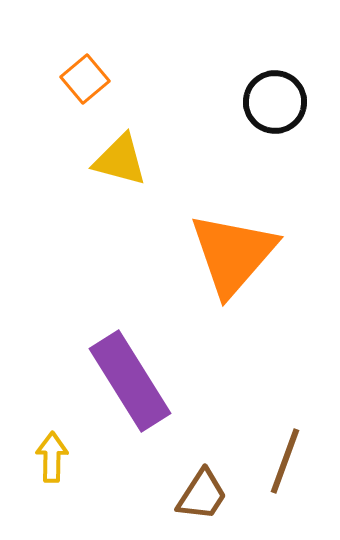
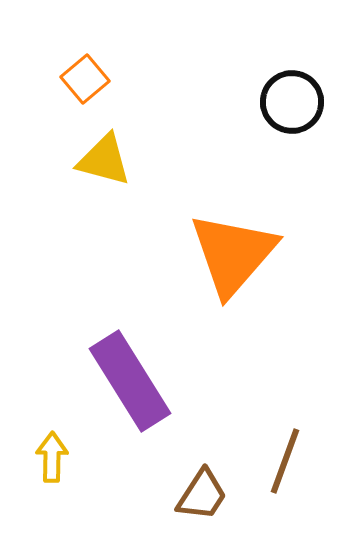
black circle: moved 17 px right
yellow triangle: moved 16 px left
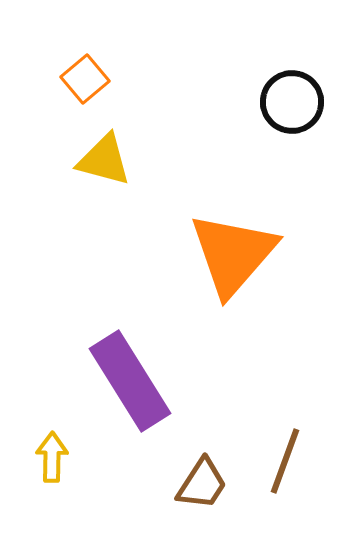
brown trapezoid: moved 11 px up
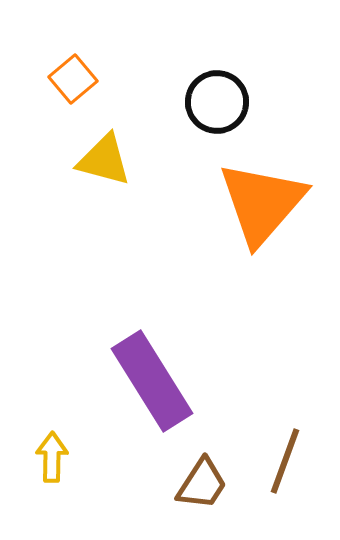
orange square: moved 12 px left
black circle: moved 75 px left
orange triangle: moved 29 px right, 51 px up
purple rectangle: moved 22 px right
